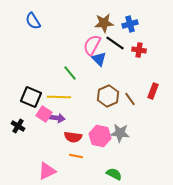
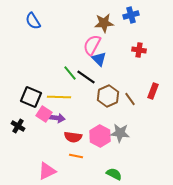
blue cross: moved 1 px right, 9 px up
black line: moved 29 px left, 34 px down
pink hexagon: rotated 15 degrees clockwise
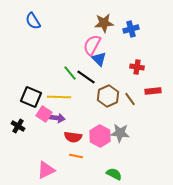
blue cross: moved 14 px down
red cross: moved 2 px left, 17 px down
red rectangle: rotated 63 degrees clockwise
pink triangle: moved 1 px left, 1 px up
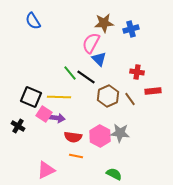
pink semicircle: moved 1 px left, 2 px up
red cross: moved 5 px down
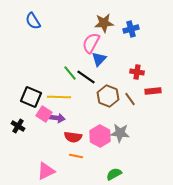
blue triangle: rotated 28 degrees clockwise
brown hexagon: rotated 15 degrees counterclockwise
pink triangle: moved 1 px down
green semicircle: rotated 56 degrees counterclockwise
